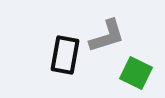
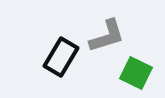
black rectangle: moved 4 px left, 2 px down; rotated 21 degrees clockwise
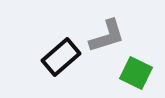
black rectangle: rotated 18 degrees clockwise
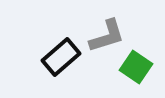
green square: moved 6 px up; rotated 8 degrees clockwise
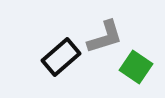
gray L-shape: moved 2 px left, 1 px down
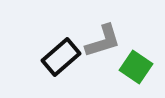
gray L-shape: moved 2 px left, 4 px down
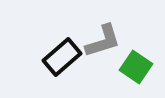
black rectangle: moved 1 px right
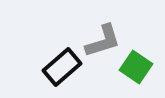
black rectangle: moved 10 px down
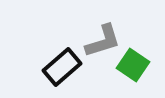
green square: moved 3 px left, 2 px up
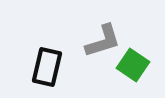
black rectangle: moved 15 px left; rotated 36 degrees counterclockwise
